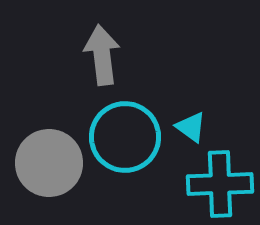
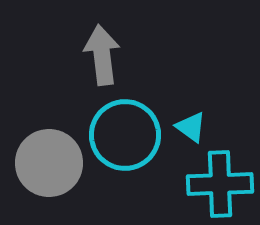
cyan circle: moved 2 px up
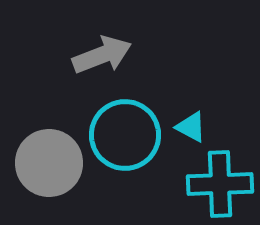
gray arrow: rotated 76 degrees clockwise
cyan triangle: rotated 8 degrees counterclockwise
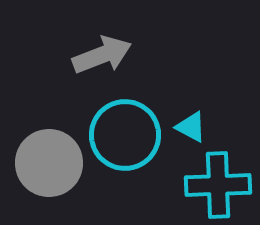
cyan cross: moved 2 px left, 1 px down
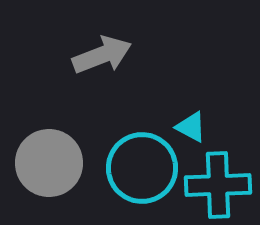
cyan circle: moved 17 px right, 33 px down
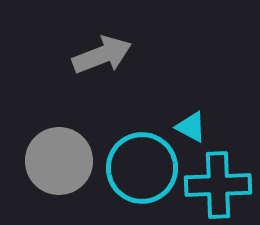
gray circle: moved 10 px right, 2 px up
